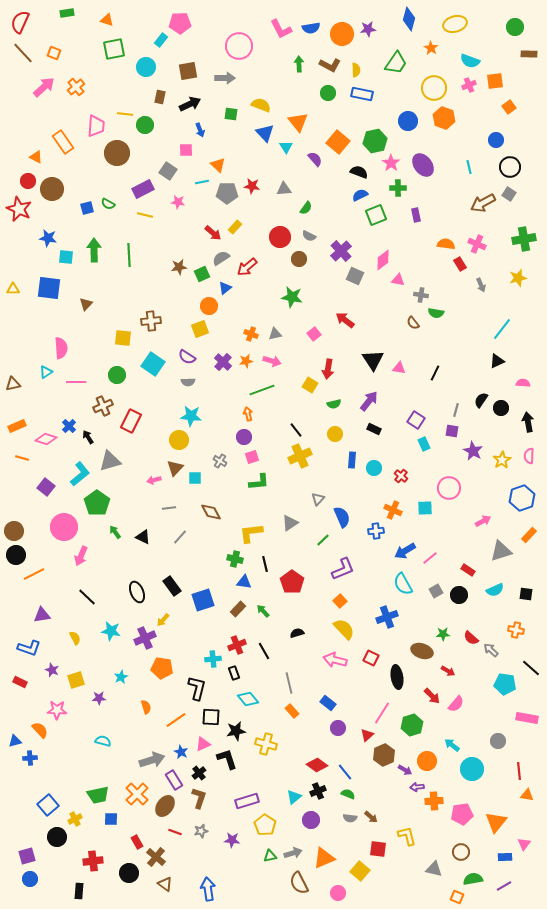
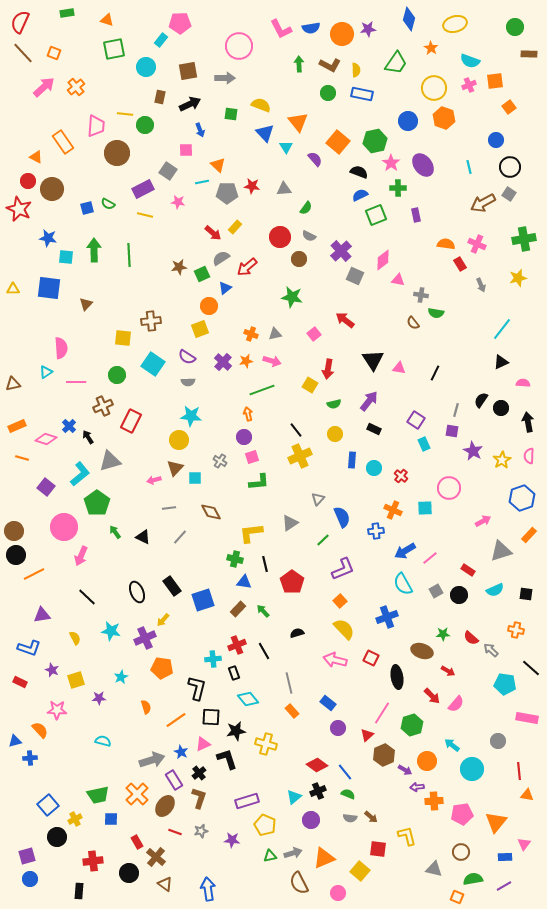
black triangle at (497, 361): moved 4 px right, 1 px down
yellow pentagon at (265, 825): rotated 10 degrees counterclockwise
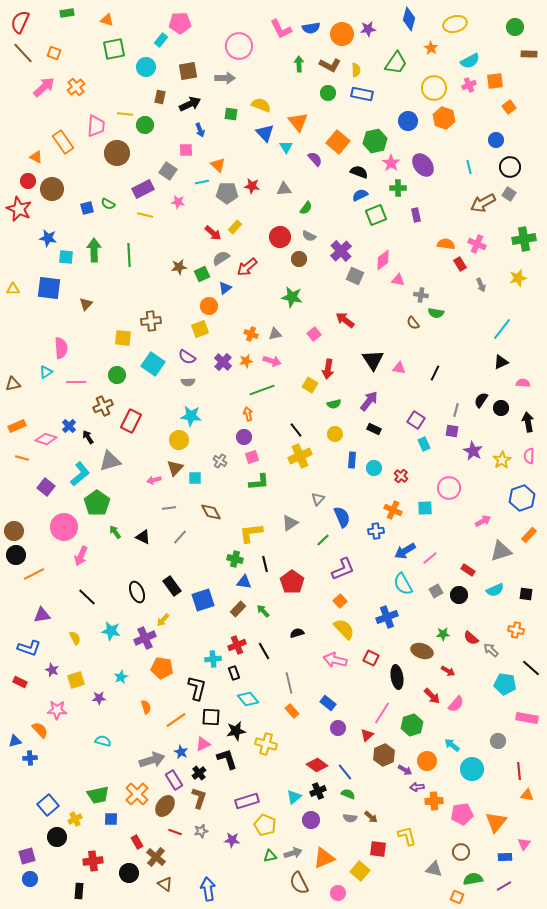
cyan semicircle at (470, 61): rotated 48 degrees counterclockwise
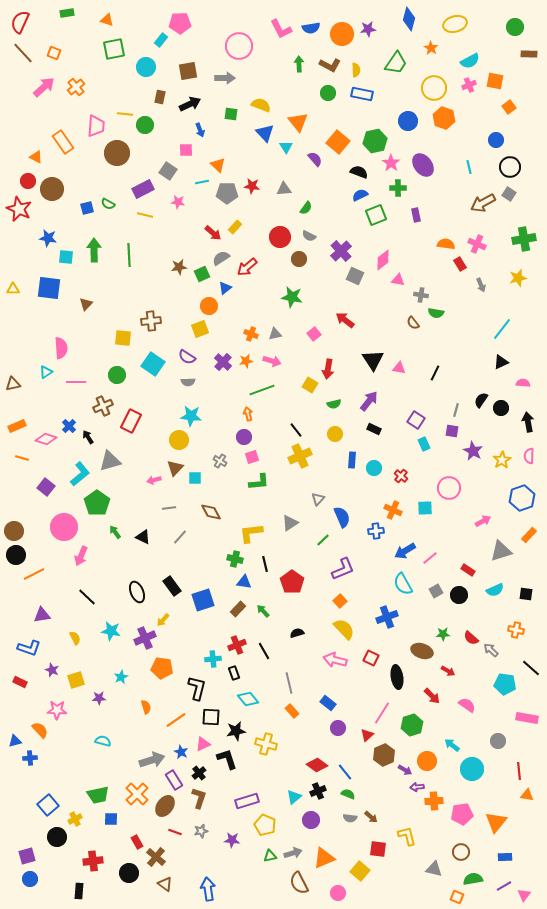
orange square at (495, 81): rotated 18 degrees clockwise
pink semicircle at (456, 704): moved 11 px right, 1 px down; rotated 96 degrees counterclockwise
pink triangle at (524, 844): moved 51 px down
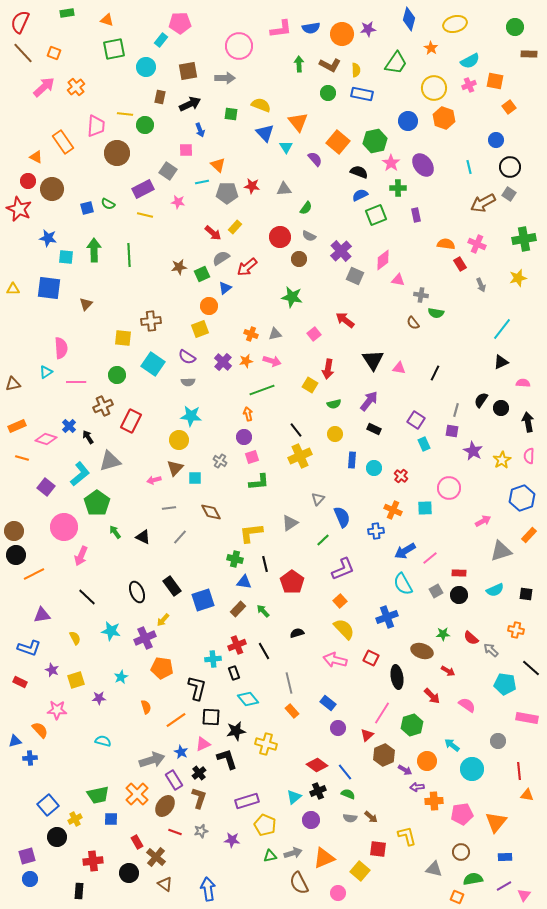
pink L-shape at (281, 29): rotated 70 degrees counterclockwise
red rectangle at (468, 570): moved 9 px left, 3 px down; rotated 32 degrees counterclockwise
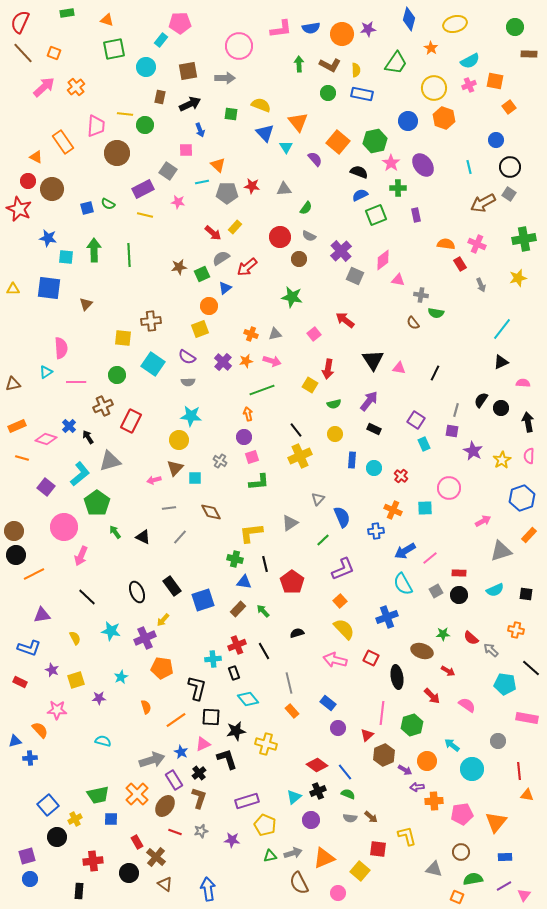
pink line at (382, 713): rotated 25 degrees counterclockwise
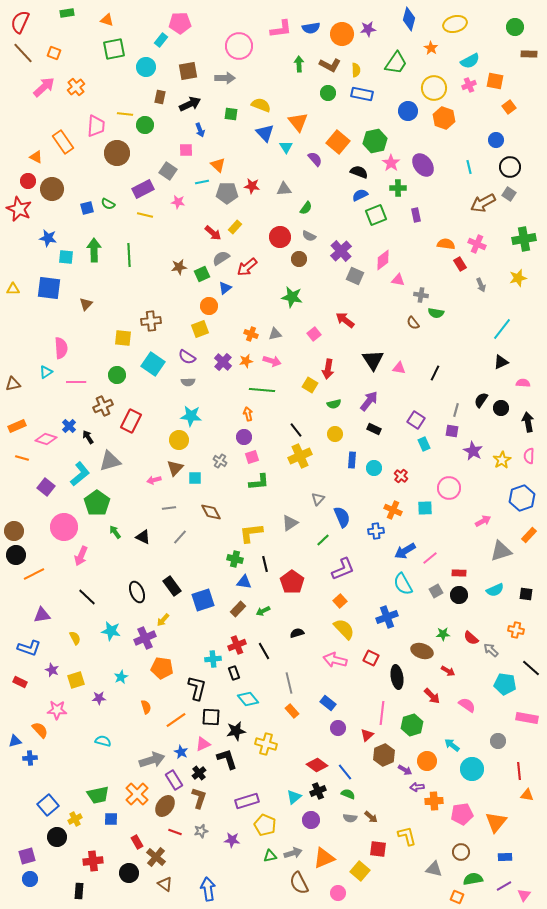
blue circle at (408, 121): moved 10 px up
green line at (262, 390): rotated 25 degrees clockwise
green arrow at (263, 611): rotated 72 degrees counterclockwise
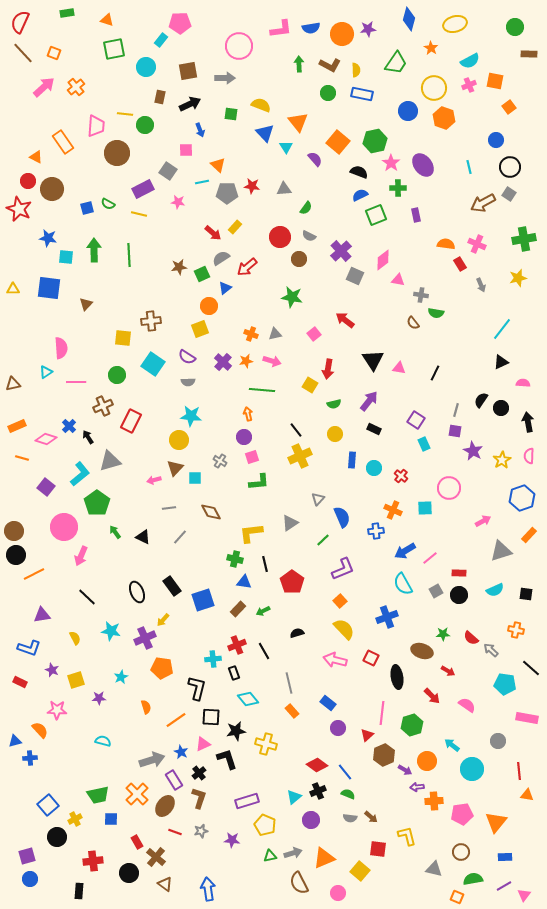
yellow line at (145, 215): moved 6 px left, 1 px up
purple square at (452, 431): moved 3 px right
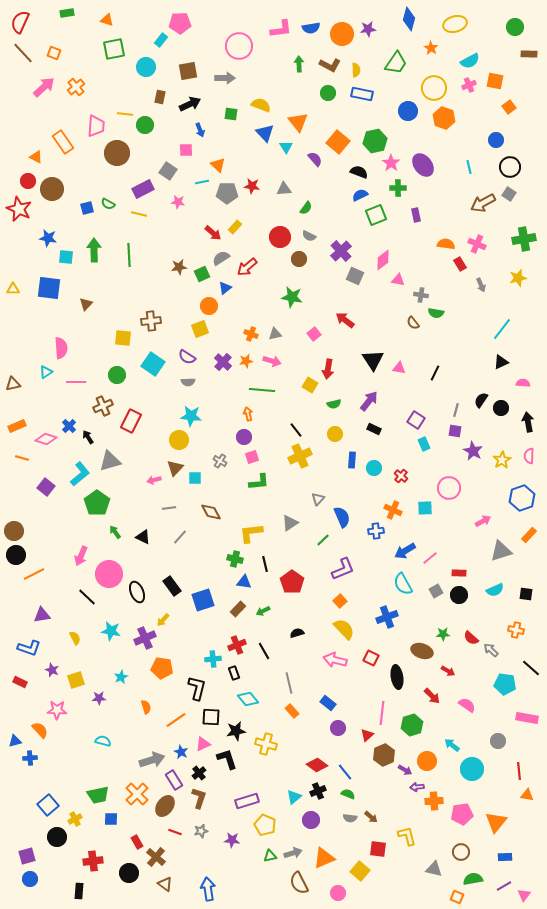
pink circle at (64, 527): moved 45 px right, 47 px down
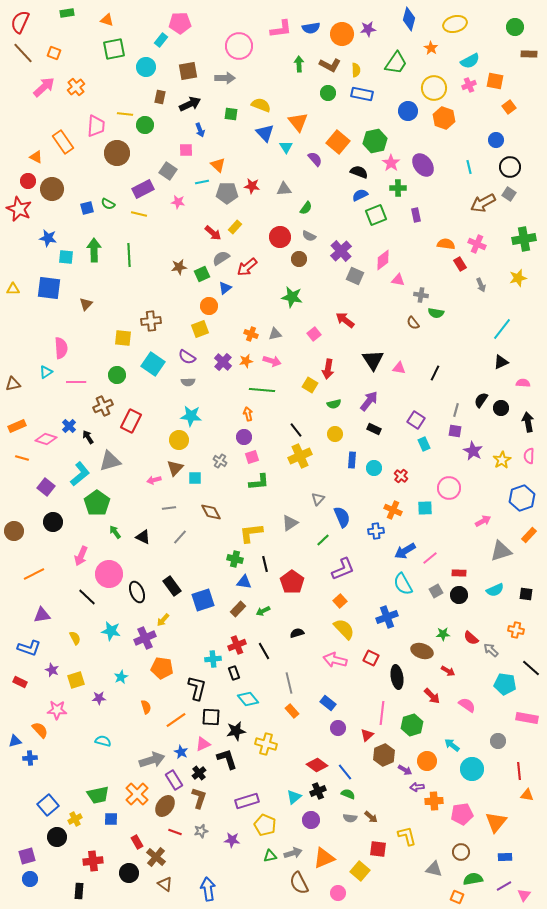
black circle at (16, 555): moved 37 px right, 33 px up
